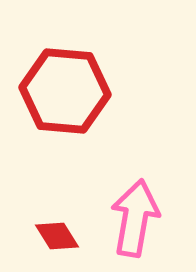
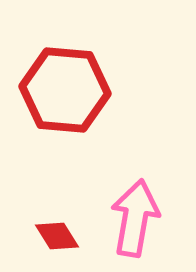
red hexagon: moved 1 px up
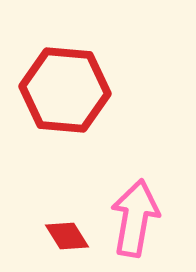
red diamond: moved 10 px right
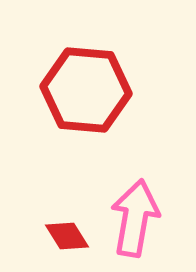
red hexagon: moved 21 px right
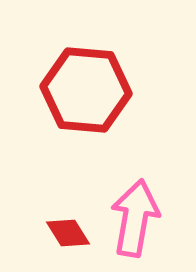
red diamond: moved 1 px right, 3 px up
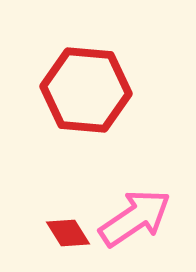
pink arrow: rotated 46 degrees clockwise
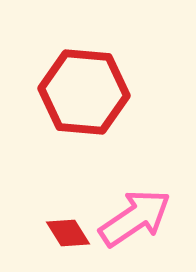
red hexagon: moved 2 px left, 2 px down
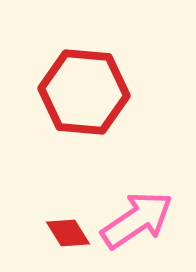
pink arrow: moved 2 px right, 2 px down
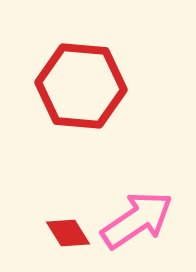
red hexagon: moved 3 px left, 6 px up
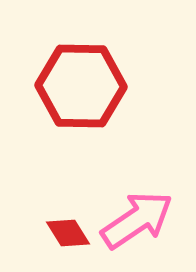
red hexagon: rotated 4 degrees counterclockwise
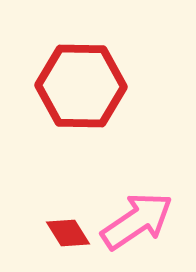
pink arrow: moved 1 px down
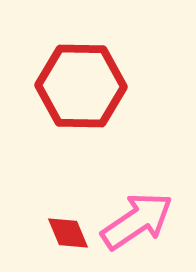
red diamond: rotated 9 degrees clockwise
